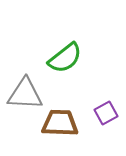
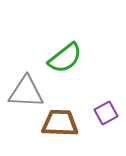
gray triangle: moved 1 px right, 2 px up
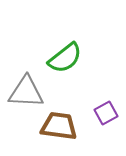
brown trapezoid: moved 1 px left, 3 px down; rotated 6 degrees clockwise
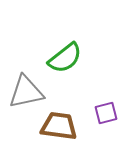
gray triangle: rotated 15 degrees counterclockwise
purple square: rotated 15 degrees clockwise
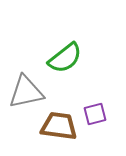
purple square: moved 11 px left, 1 px down
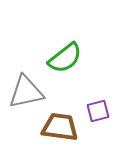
purple square: moved 3 px right, 3 px up
brown trapezoid: moved 1 px right, 1 px down
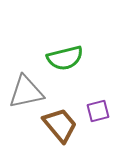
green semicircle: rotated 24 degrees clockwise
brown trapezoid: moved 2 px up; rotated 42 degrees clockwise
